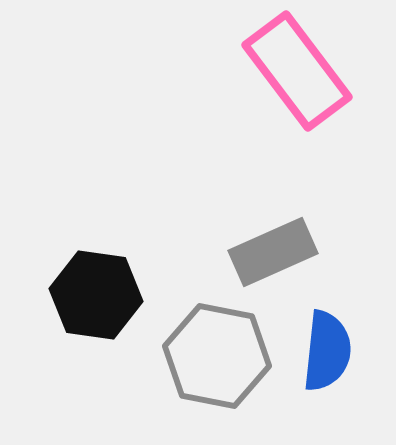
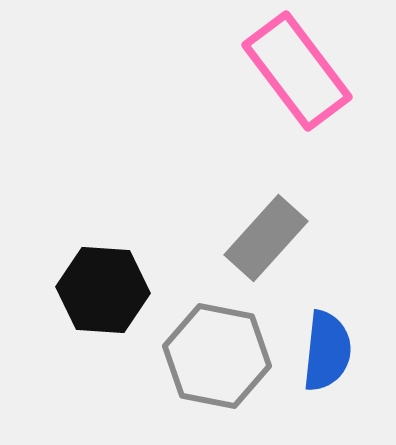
gray rectangle: moved 7 px left, 14 px up; rotated 24 degrees counterclockwise
black hexagon: moved 7 px right, 5 px up; rotated 4 degrees counterclockwise
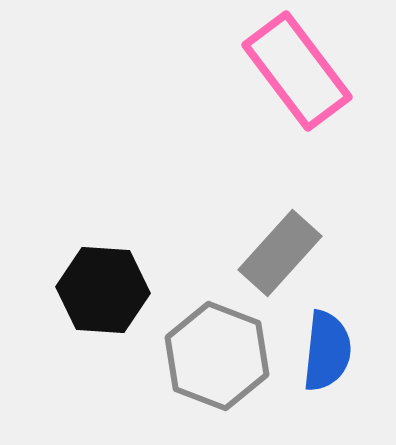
gray rectangle: moved 14 px right, 15 px down
gray hexagon: rotated 10 degrees clockwise
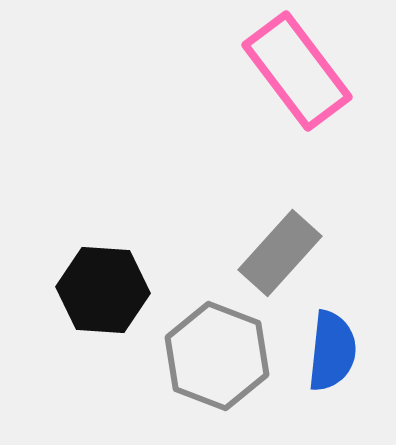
blue semicircle: moved 5 px right
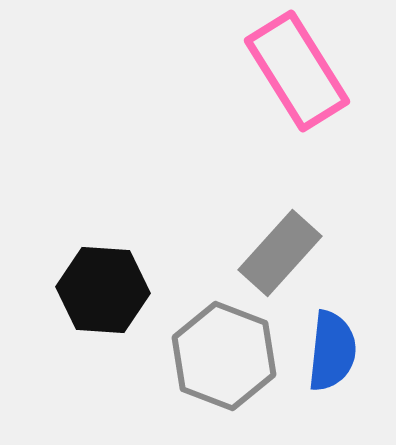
pink rectangle: rotated 5 degrees clockwise
gray hexagon: moved 7 px right
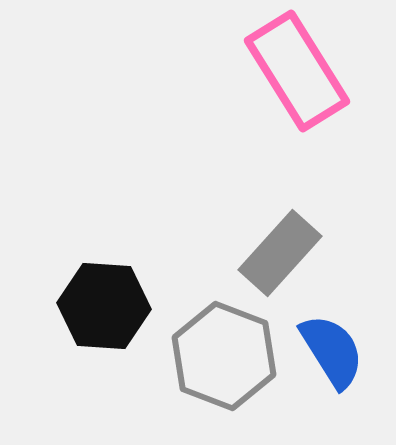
black hexagon: moved 1 px right, 16 px down
blue semicircle: rotated 38 degrees counterclockwise
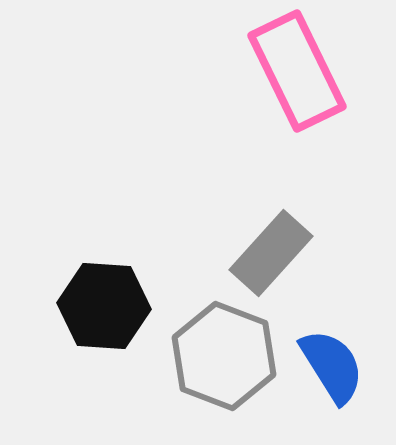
pink rectangle: rotated 6 degrees clockwise
gray rectangle: moved 9 px left
blue semicircle: moved 15 px down
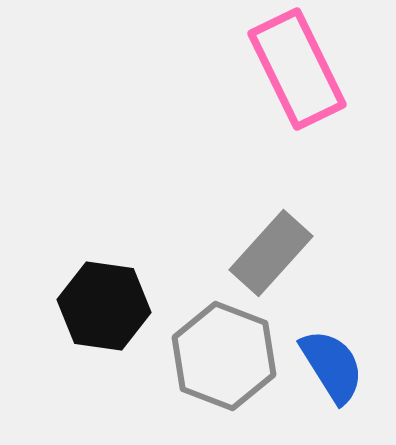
pink rectangle: moved 2 px up
black hexagon: rotated 4 degrees clockwise
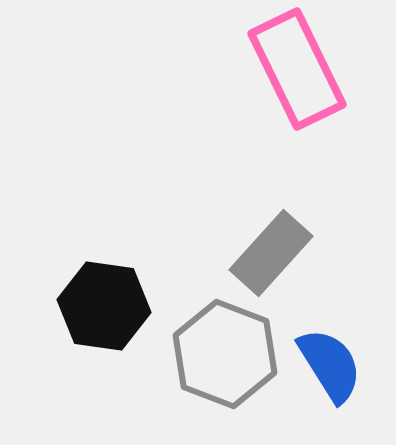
gray hexagon: moved 1 px right, 2 px up
blue semicircle: moved 2 px left, 1 px up
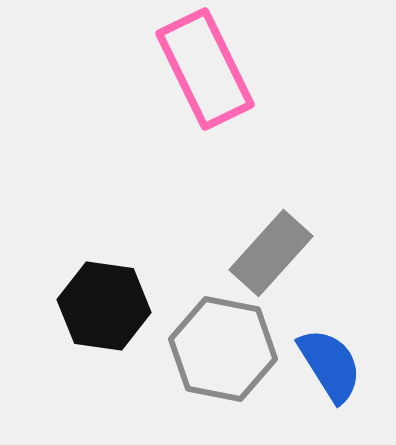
pink rectangle: moved 92 px left
gray hexagon: moved 2 px left, 5 px up; rotated 10 degrees counterclockwise
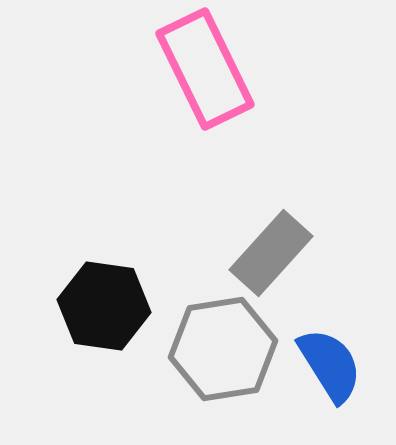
gray hexagon: rotated 20 degrees counterclockwise
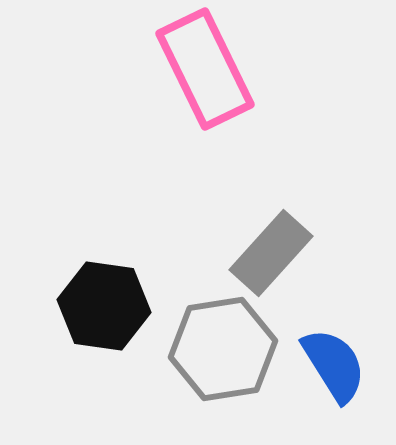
blue semicircle: moved 4 px right
